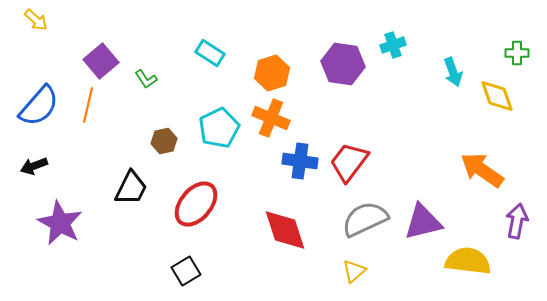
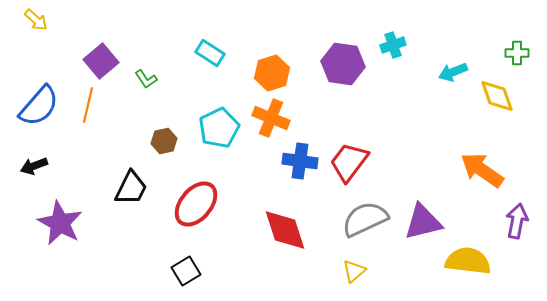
cyan arrow: rotated 88 degrees clockwise
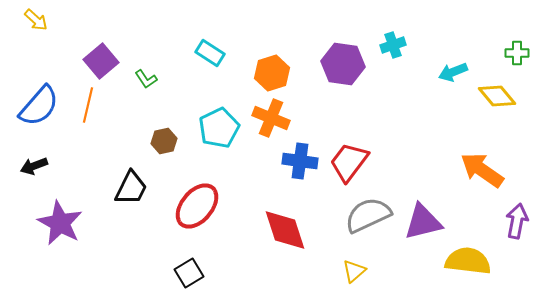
yellow diamond: rotated 21 degrees counterclockwise
red ellipse: moved 1 px right, 2 px down
gray semicircle: moved 3 px right, 4 px up
black square: moved 3 px right, 2 px down
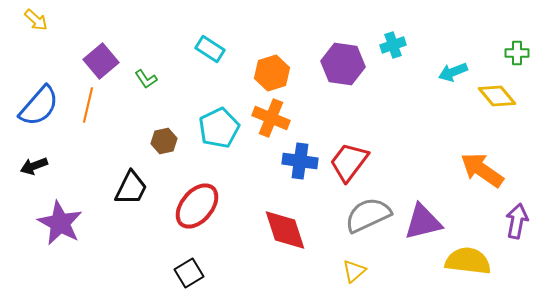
cyan rectangle: moved 4 px up
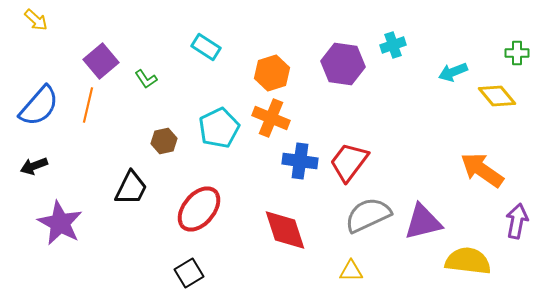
cyan rectangle: moved 4 px left, 2 px up
red ellipse: moved 2 px right, 3 px down
yellow triangle: moved 3 px left; rotated 40 degrees clockwise
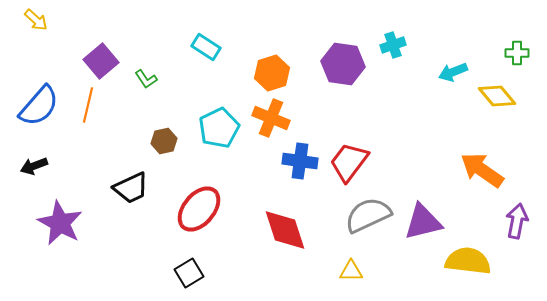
black trapezoid: rotated 39 degrees clockwise
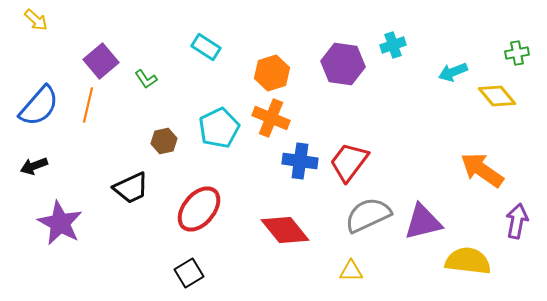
green cross: rotated 10 degrees counterclockwise
red diamond: rotated 21 degrees counterclockwise
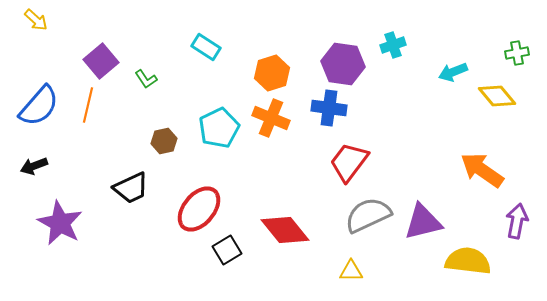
blue cross: moved 29 px right, 53 px up
black square: moved 38 px right, 23 px up
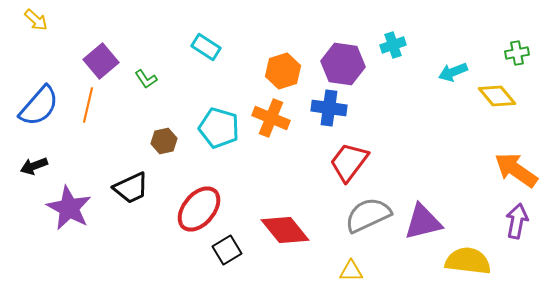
orange hexagon: moved 11 px right, 2 px up
cyan pentagon: rotated 30 degrees counterclockwise
orange arrow: moved 34 px right
purple star: moved 9 px right, 15 px up
